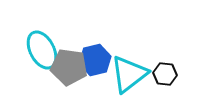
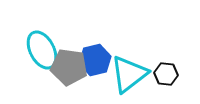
black hexagon: moved 1 px right
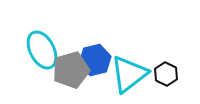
gray pentagon: moved 2 px right, 3 px down; rotated 24 degrees counterclockwise
black hexagon: rotated 20 degrees clockwise
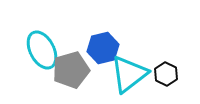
blue hexagon: moved 8 px right, 12 px up
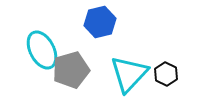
blue hexagon: moved 3 px left, 26 px up
cyan triangle: rotated 9 degrees counterclockwise
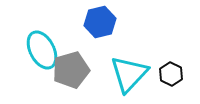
black hexagon: moved 5 px right
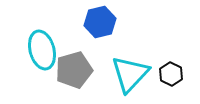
cyan ellipse: rotated 12 degrees clockwise
gray pentagon: moved 3 px right
cyan triangle: moved 1 px right
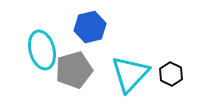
blue hexagon: moved 10 px left, 5 px down
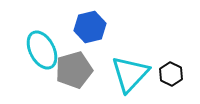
cyan ellipse: rotated 12 degrees counterclockwise
